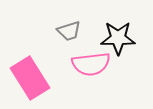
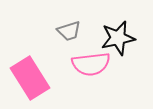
black star: rotated 12 degrees counterclockwise
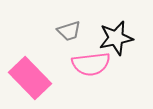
black star: moved 2 px left
pink rectangle: rotated 12 degrees counterclockwise
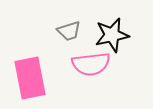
black star: moved 4 px left, 3 px up
pink rectangle: rotated 33 degrees clockwise
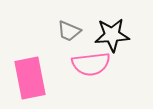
gray trapezoid: rotated 40 degrees clockwise
black star: rotated 8 degrees clockwise
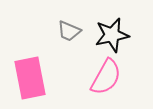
black star: rotated 8 degrees counterclockwise
pink semicircle: moved 15 px right, 13 px down; rotated 54 degrees counterclockwise
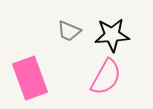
black star: rotated 8 degrees clockwise
pink rectangle: rotated 9 degrees counterclockwise
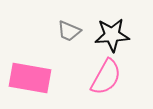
pink rectangle: rotated 60 degrees counterclockwise
